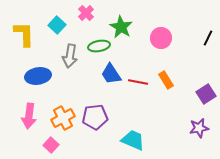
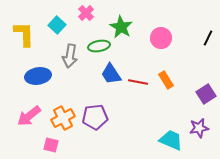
pink arrow: rotated 45 degrees clockwise
cyan trapezoid: moved 38 px right
pink square: rotated 28 degrees counterclockwise
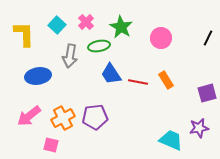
pink cross: moved 9 px down
purple square: moved 1 px right, 1 px up; rotated 18 degrees clockwise
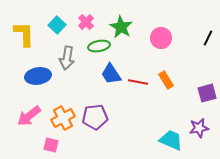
gray arrow: moved 3 px left, 2 px down
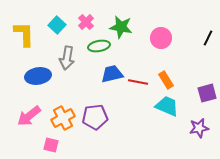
green star: rotated 20 degrees counterclockwise
blue trapezoid: moved 1 px right; rotated 110 degrees clockwise
cyan trapezoid: moved 4 px left, 34 px up
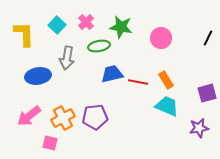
pink square: moved 1 px left, 2 px up
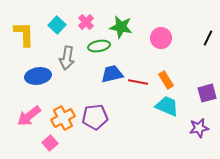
pink square: rotated 35 degrees clockwise
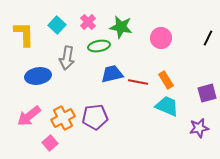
pink cross: moved 2 px right
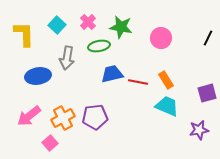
purple star: moved 2 px down
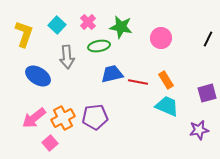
yellow L-shape: rotated 20 degrees clockwise
black line: moved 1 px down
gray arrow: moved 1 px up; rotated 15 degrees counterclockwise
blue ellipse: rotated 40 degrees clockwise
pink arrow: moved 5 px right, 2 px down
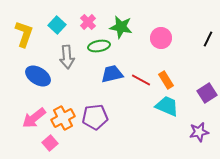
red line: moved 3 px right, 2 px up; rotated 18 degrees clockwise
purple square: rotated 18 degrees counterclockwise
purple star: moved 2 px down
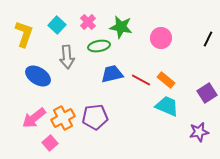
orange rectangle: rotated 18 degrees counterclockwise
